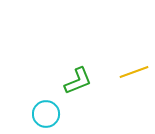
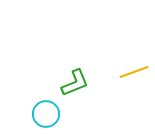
green L-shape: moved 3 px left, 2 px down
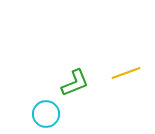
yellow line: moved 8 px left, 1 px down
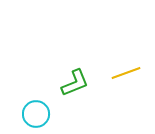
cyan circle: moved 10 px left
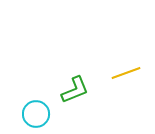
green L-shape: moved 7 px down
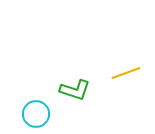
green L-shape: rotated 40 degrees clockwise
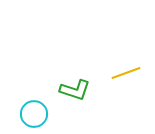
cyan circle: moved 2 px left
